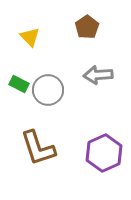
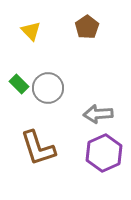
yellow triangle: moved 1 px right, 6 px up
gray arrow: moved 39 px down
green rectangle: rotated 18 degrees clockwise
gray circle: moved 2 px up
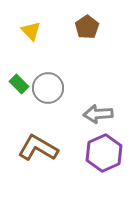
brown L-shape: rotated 138 degrees clockwise
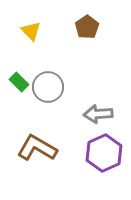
green rectangle: moved 2 px up
gray circle: moved 1 px up
brown L-shape: moved 1 px left
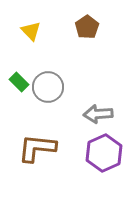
brown L-shape: rotated 24 degrees counterclockwise
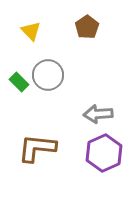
gray circle: moved 12 px up
